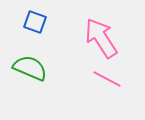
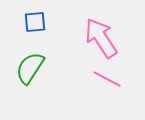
blue square: rotated 25 degrees counterclockwise
green semicircle: rotated 80 degrees counterclockwise
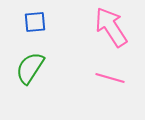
pink arrow: moved 10 px right, 11 px up
pink line: moved 3 px right, 1 px up; rotated 12 degrees counterclockwise
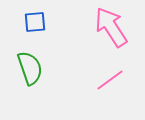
green semicircle: rotated 128 degrees clockwise
pink line: moved 2 px down; rotated 52 degrees counterclockwise
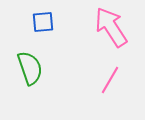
blue square: moved 8 px right
pink line: rotated 24 degrees counterclockwise
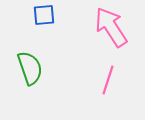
blue square: moved 1 px right, 7 px up
pink line: moved 2 px left; rotated 12 degrees counterclockwise
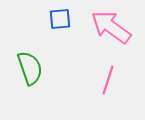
blue square: moved 16 px right, 4 px down
pink arrow: rotated 21 degrees counterclockwise
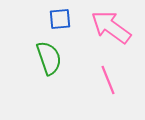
green semicircle: moved 19 px right, 10 px up
pink line: rotated 40 degrees counterclockwise
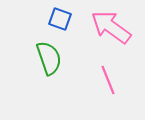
blue square: rotated 25 degrees clockwise
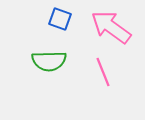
green semicircle: moved 3 px down; rotated 108 degrees clockwise
pink line: moved 5 px left, 8 px up
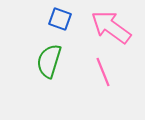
green semicircle: rotated 108 degrees clockwise
